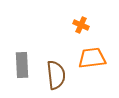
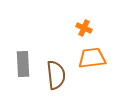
orange cross: moved 3 px right, 3 px down
gray rectangle: moved 1 px right, 1 px up
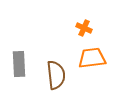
gray rectangle: moved 4 px left
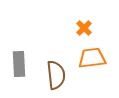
orange cross: rotated 21 degrees clockwise
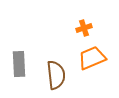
orange cross: rotated 28 degrees clockwise
orange trapezoid: rotated 16 degrees counterclockwise
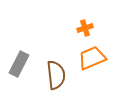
orange cross: moved 1 px right
gray rectangle: rotated 30 degrees clockwise
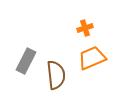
gray rectangle: moved 7 px right, 3 px up
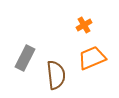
orange cross: moved 1 px left, 3 px up; rotated 14 degrees counterclockwise
gray rectangle: moved 1 px left, 3 px up
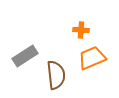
orange cross: moved 3 px left, 5 px down; rotated 35 degrees clockwise
gray rectangle: moved 2 px up; rotated 30 degrees clockwise
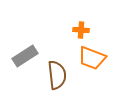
orange trapezoid: rotated 136 degrees counterclockwise
brown semicircle: moved 1 px right
